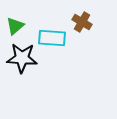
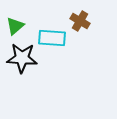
brown cross: moved 2 px left, 1 px up
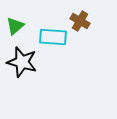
cyan rectangle: moved 1 px right, 1 px up
black star: moved 4 px down; rotated 12 degrees clockwise
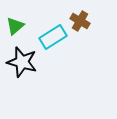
cyan rectangle: rotated 36 degrees counterclockwise
